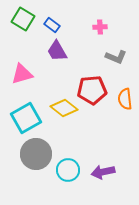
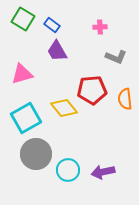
yellow diamond: rotated 12 degrees clockwise
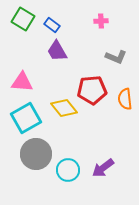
pink cross: moved 1 px right, 6 px up
pink triangle: moved 8 px down; rotated 20 degrees clockwise
purple arrow: moved 4 px up; rotated 25 degrees counterclockwise
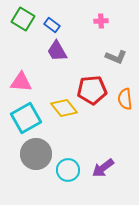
pink triangle: moved 1 px left
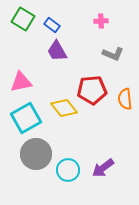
gray L-shape: moved 3 px left, 3 px up
pink triangle: rotated 15 degrees counterclockwise
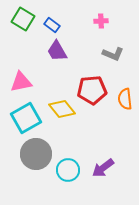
yellow diamond: moved 2 px left, 1 px down
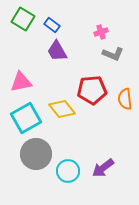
pink cross: moved 11 px down; rotated 16 degrees counterclockwise
cyan circle: moved 1 px down
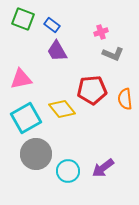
green square: rotated 10 degrees counterclockwise
pink triangle: moved 3 px up
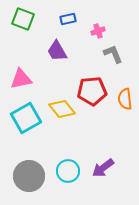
blue rectangle: moved 16 px right, 6 px up; rotated 49 degrees counterclockwise
pink cross: moved 3 px left, 1 px up
gray L-shape: rotated 135 degrees counterclockwise
red pentagon: moved 1 px down
gray circle: moved 7 px left, 22 px down
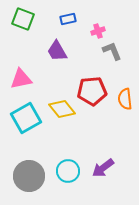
gray L-shape: moved 1 px left, 3 px up
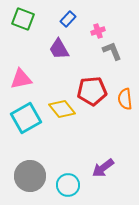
blue rectangle: rotated 35 degrees counterclockwise
purple trapezoid: moved 2 px right, 2 px up
cyan circle: moved 14 px down
gray circle: moved 1 px right
